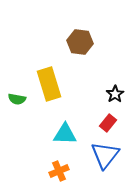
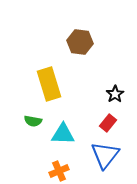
green semicircle: moved 16 px right, 22 px down
cyan triangle: moved 2 px left
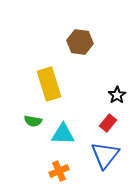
black star: moved 2 px right, 1 px down
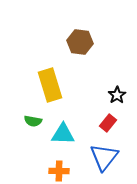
yellow rectangle: moved 1 px right, 1 px down
blue triangle: moved 1 px left, 2 px down
orange cross: rotated 24 degrees clockwise
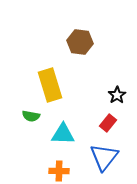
green semicircle: moved 2 px left, 5 px up
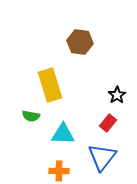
blue triangle: moved 2 px left
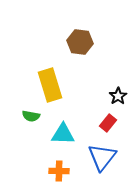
black star: moved 1 px right, 1 px down
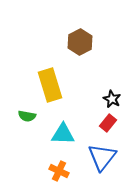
brown hexagon: rotated 25 degrees clockwise
black star: moved 6 px left, 3 px down; rotated 12 degrees counterclockwise
green semicircle: moved 4 px left
orange cross: rotated 24 degrees clockwise
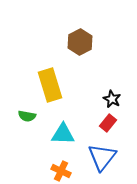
orange cross: moved 2 px right
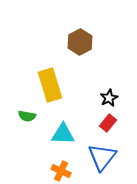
black star: moved 3 px left, 1 px up; rotated 18 degrees clockwise
